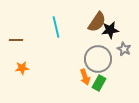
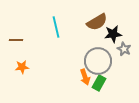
brown semicircle: rotated 25 degrees clockwise
black star: moved 3 px right, 4 px down
gray circle: moved 2 px down
orange star: moved 1 px up
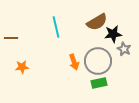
brown line: moved 5 px left, 2 px up
orange arrow: moved 11 px left, 15 px up
green rectangle: rotated 49 degrees clockwise
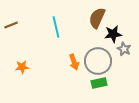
brown semicircle: moved 4 px up; rotated 145 degrees clockwise
brown line: moved 13 px up; rotated 24 degrees counterclockwise
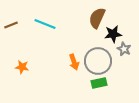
cyan line: moved 11 px left, 3 px up; rotated 55 degrees counterclockwise
orange star: rotated 16 degrees clockwise
